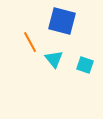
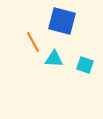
orange line: moved 3 px right
cyan triangle: rotated 48 degrees counterclockwise
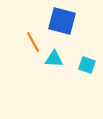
cyan square: moved 2 px right
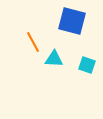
blue square: moved 10 px right
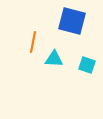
orange line: rotated 40 degrees clockwise
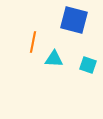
blue square: moved 2 px right, 1 px up
cyan square: moved 1 px right
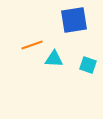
blue square: rotated 24 degrees counterclockwise
orange line: moved 1 px left, 3 px down; rotated 60 degrees clockwise
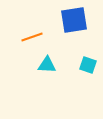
orange line: moved 8 px up
cyan triangle: moved 7 px left, 6 px down
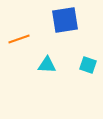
blue square: moved 9 px left
orange line: moved 13 px left, 2 px down
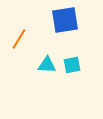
orange line: rotated 40 degrees counterclockwise
cyan square: moved 16 px left; rotated 30 degrees counterclockwise
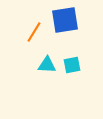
orange line: moved 15 px right, 7 px up
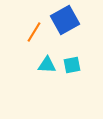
blue square: rotated 20 degrees counterclockwise
